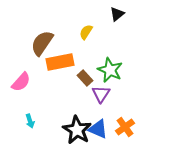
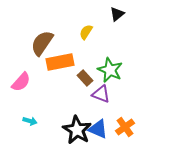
purple triangle: rotated 42 degrees counterclockwise
cyan arrow: rotated 56 degrees counterclockwise
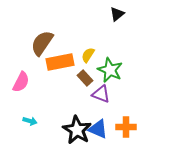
yellow semicircle: moved 2 px right, 23 px down
pink semicircle: rotated 15 degrees counterclockwise
orange cross: moved 1 px right; rotated 36 degrees clockwise
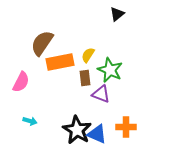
brown rectangle: rotated 35 degrees clockwise
blue triangle: moved 1 px left, 5 px down
